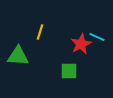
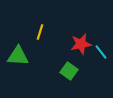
cyan line: moved 4 px right, 15 px down; rotated 28 degrees clockwise
red star: rotated 15 degrees clockwise
green square: rotated 36 degrees clockwise
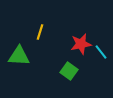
green triangle: moved 1 px right
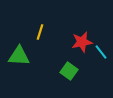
red star: moved 1 px right, 2 px up
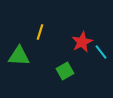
red star: rotated 15 degrees counterclockwise
green square: moved 4 px left; rotated 24 degrees clockwise
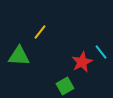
yellow line: rotated 21 degrees clockwise
red star: moved 20 px down
green square: moved 15 px down
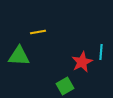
yellow line: moved 2 px left; rotated 42 degrees clockwise
cyan line: rotated 42 degrees clockwise
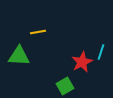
cyan line: rotated 14 degrees clockwise
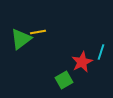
green triangle: moved 2 px right, 17 px up; rotated 40 degrees counterclockwise
green square: moved 1 px left, 6 px up
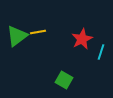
green triangle: moved 4 px left, 3 px up
red star: moved 23 px up
green square: rotated 30 degrees counterclockwise
